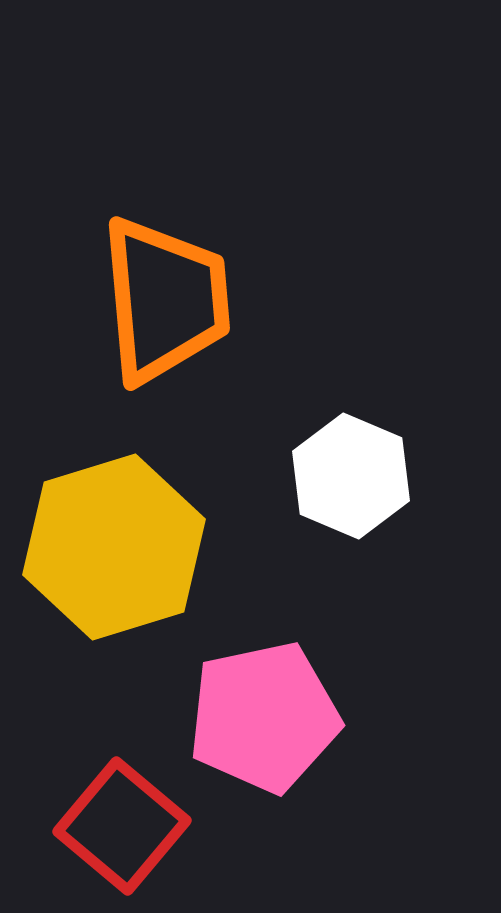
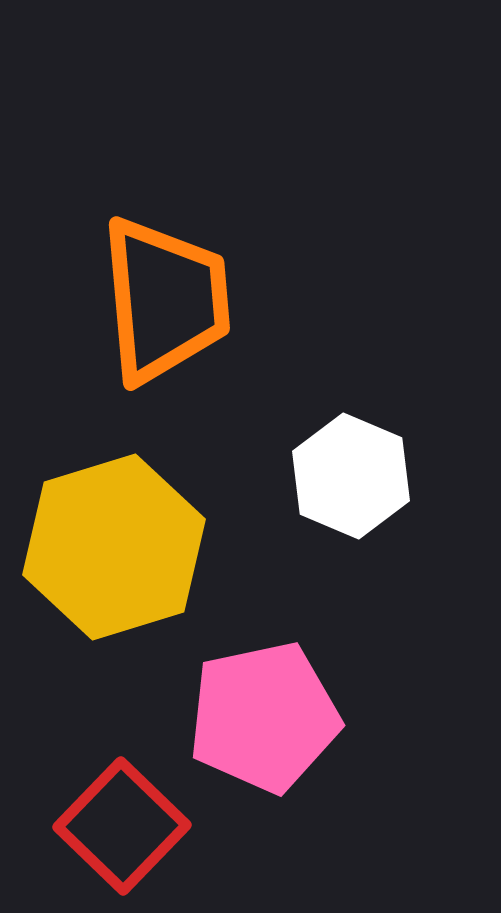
red square: rotated 4 degrees clockwise
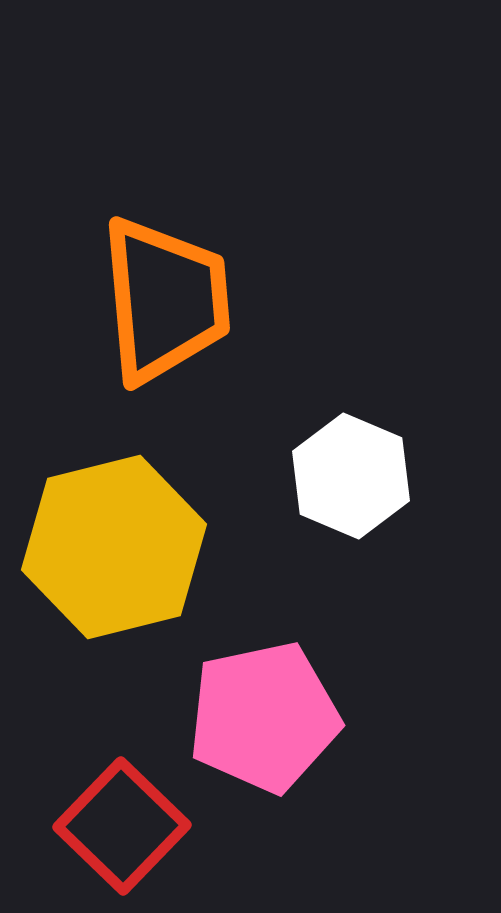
yellow hexagon: rotated 3 degrees clockwise
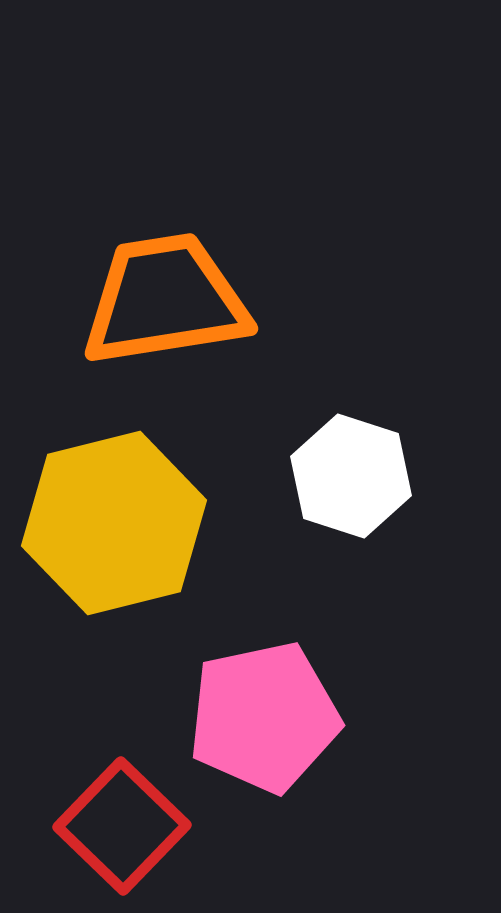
orange trapezoid: rotated 94 degrees counterclockwise
white hexagon: rotated 5 degrees counterclockwise
yellow hexagon: moved 24 px up
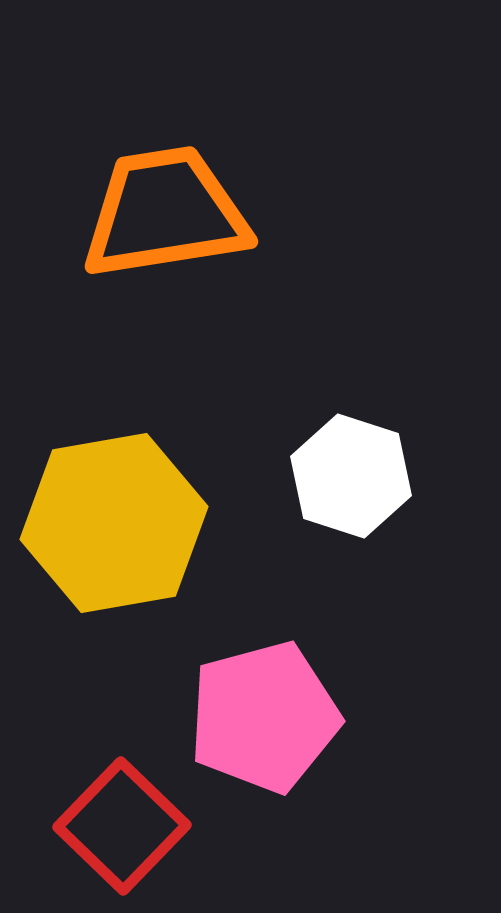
orange trapezoid: moved 87 px up
yellow hexagon: rotated 4 degrees clockwise
pink pentagon: rotated 3 degrees counterclockwise
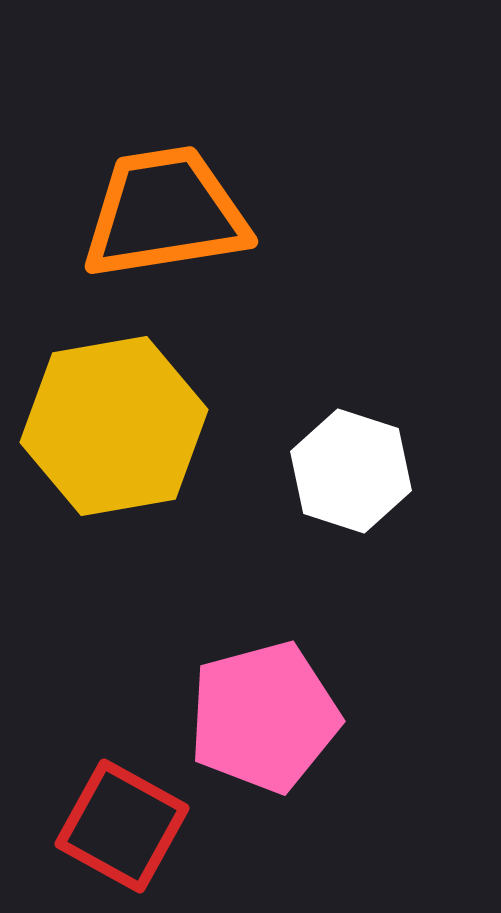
white hexagon: moved 5 px up
yellow hexagon: moved 97 px up
red square: rotated 15 degrees counterclockwise
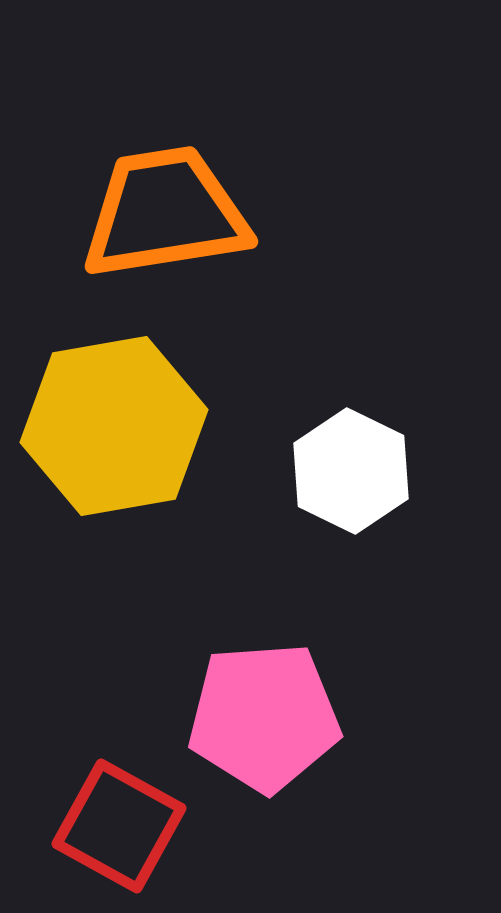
white hexagon: rotated 8 degrees clockwise
pink pentagon: rotated 11 degrees clockwise
red square: moved 3 px left
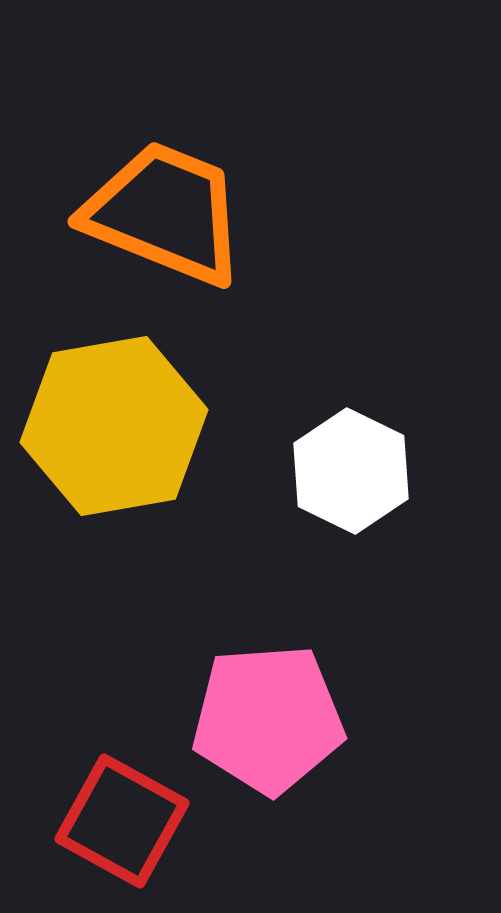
orange trapezoid: rotated 31 degrees clockwise
pink pentagon: moved 4 px right, 2 px down
red square: moved 3 px right, 5 px up
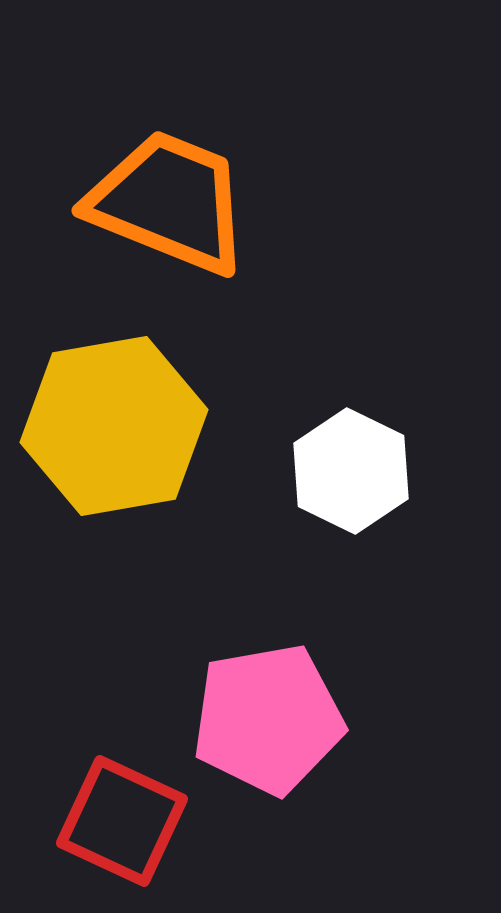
orange trapezoid: moved 4 px right, 11 px up
pink pentagon: rotated 6 degrees counterclockwise
red square: rotated 4 degrees counterclockwise
